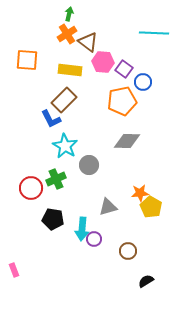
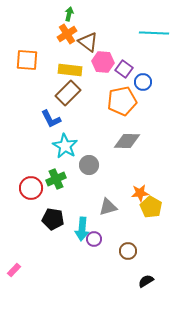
brown rectangle: moved 4 px right, 7 px up
pink rectangle: rotated 64 degrees clockwise
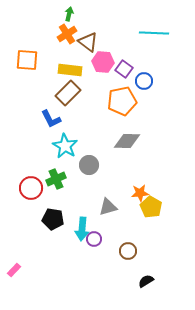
blue circle: moved 1 px right, 1 px up
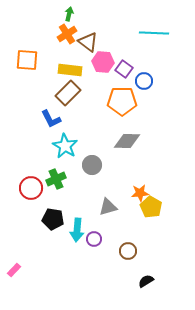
orange pentagon: rotated 12 degrees clockwise
gray circle: moved 3 px right
cyan arrow: moved 5 px left, 1 px down
